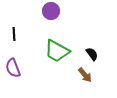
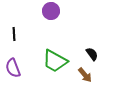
green trapezoid: moved 2 px left, 10 px down
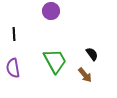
green trapezoid: rotated 148 degrees counterclockwise
purple semicircle: rotated 12 degrees clockwise
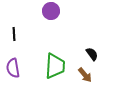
green trapezoid: moved 5 px down; rotated 32 degrees clockwise
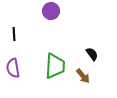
brown arrow: moved 2 px left, 1 px down
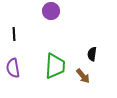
black semicircle: rotated 136 degrees counterclockwise
